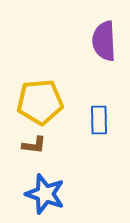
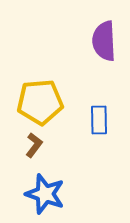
brown L-shape: rotated 60 degrees counterclockwise
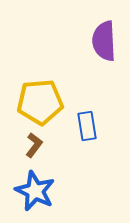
blue rectangle: moved 12 px left, 6 px down; rotated 8 degrees counterclockwise
blue star: moved 10 px left, 3 px up; rotated 6 degrees clockwise
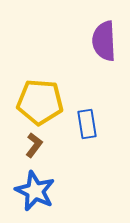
yellow pentagon: rotated 9 degrees clockwise
blue rectangle: moved 2 px up
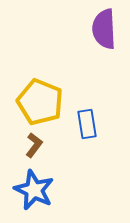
purple semicircle: moved 12 px up
yellow pentagon: rotated 18 degrees clockwise
blue star: moved 1 px left, 1 px up
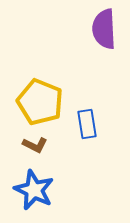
brown L-shape: moved 1 px right; rotated 80 degrees clockwise
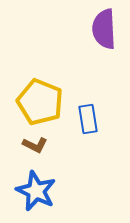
blue rectangle: moved 1 px right, 5 px up
blue star: moved 2 px right, 1 px down
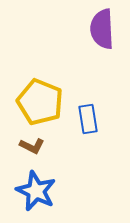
purple semicircle: moved 2 px left
brown L-shape: moved 3 px left, 1 px down
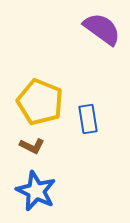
purple semicircle: rotated 129 degrees clockwise
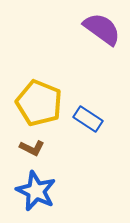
yellow pentagon: moved 1 px left, 1 px down
blue rectangle: rotated 48 degrees counterclockwise
brown L-shape: moved 2 px down
